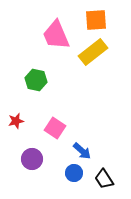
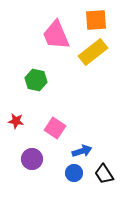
red star: rotated 21 degrees clockwise
blue arrow: rotated 60 degrees counterclockwise
black trapezoid: moved 5 px up
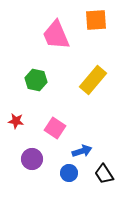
yellow rectangle: moved 28 px down; rotated 12 degrees counterclockwise
blue circle: moved 5 px left
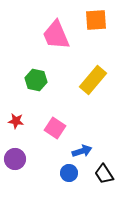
purple circle: moved 17 px left
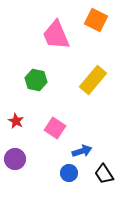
orange square: rotated 30 degrees clockwise
red star: rotated 21 degrees clockwise
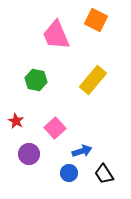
pink square: rotated 15 degrees clockwise
purple circle: moved 14 px right, 5 px up
